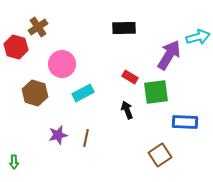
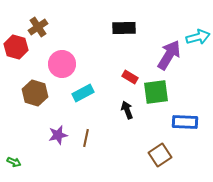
green arrow: rotated 64 degrees counterclockwise
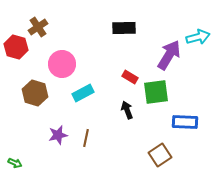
green arrow: moved 1 px right, 1 px down
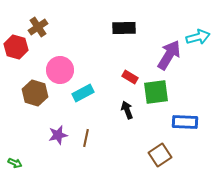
pink circle: moved 2 px left, 6 px down
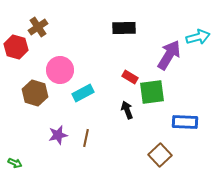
green square: moved 4 px left
brown square: rotated 10 degrees counterclockwise
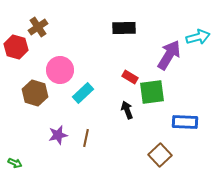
cyan rectangle: rotated 15 degrees counterclockwise
